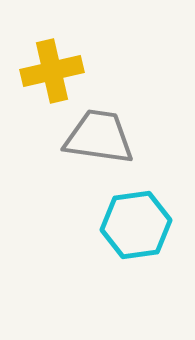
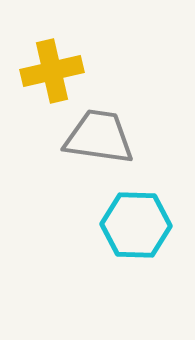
cyan hexagon: rotated 10 degrees clockwise
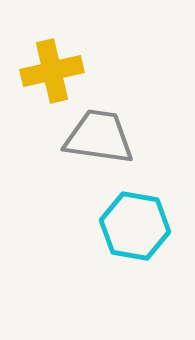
cyan hexagon: moved 1 px left, 1 px down; rotated 8 degrees clockwise
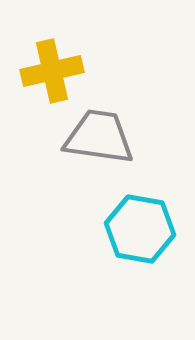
cyan hexagon: moved 5 px right, 3 px down
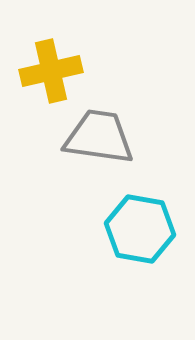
yellow cross: moved 1 px left
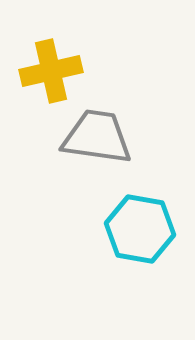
gray trapezoid: moved 2 px left
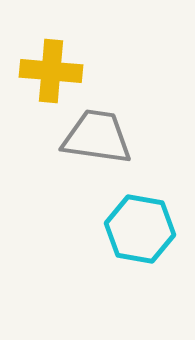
yellow cross: rotated 18 degrees clockwise
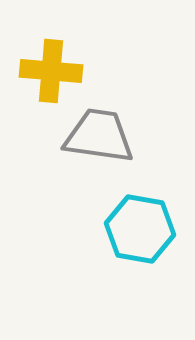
gray trapezoid: moved 2 px right, 1 px up
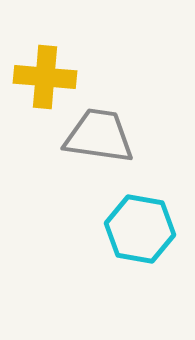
yellow cross: moved 6 px left, 6 px down
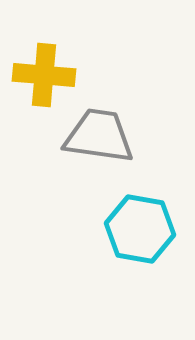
yellow cross: moved 1 px left, 2 px up
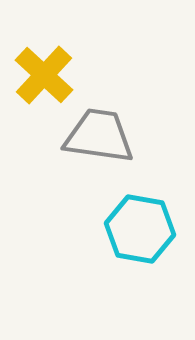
yellow cross: rotated 38 degrees clockwise
